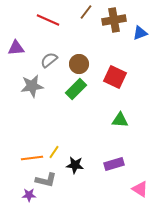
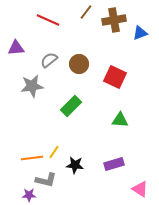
green rectangle: moved 5 px left, 17 px down
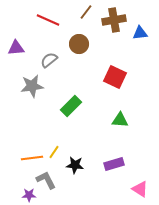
blue triangle: rotated 14 degrees clockwise
brown circle: moved 20 px up
gray L-shape: rotated 130 degrees counterclockwise
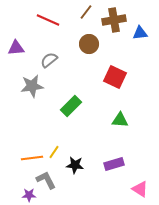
brown circle: moved 10 px right
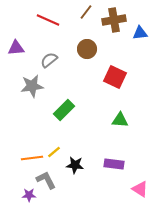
brown circle: moved 2 px left, 5 px down
green rectangle: moved 7 px left, 4 px down
yellow line: rotated 16 degrees clockwise
purple rectangle: rotated 24 degrees clockwise
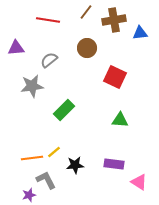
red line: rotated 15 degrees counterclockwise
brown circle: moved 1 px up
black star: rotated 12 degrees counterclockwise
pink triangle: moved 1 px left, 7 px up
purple star: rotated 16 degrees counterclockwise
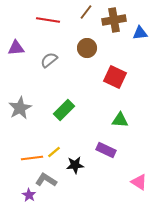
gray star: moved 12 px left, 22 px down; rotated 20 degrees counterclockwise
purple rectangle: moved 8 px left, 14 px up; rotated 18 degrees clockwise
gray L-shape: rotated 30 degrees counterclockwise
purple star: rotated 24 degrees counterclockwise
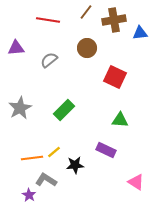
pink triangle: moved 3 px left
